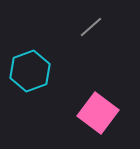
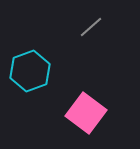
pink square: moved 12 px left
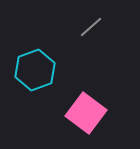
cyan hexagon: moved 5 px right, 1 px up
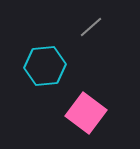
cyan hexagon: moved 10 px right, 4 px up; rotated 15 degrees clockwise
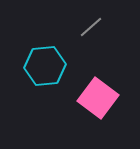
pink square: moved 12 px right, 15 px up
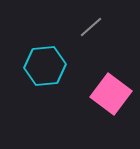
pink square: moved 13 px right, 4 px up
